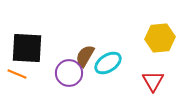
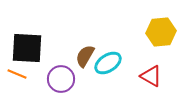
yellow hexagon: moved 1 px right, 6 px up
purple circle: moved 8 px left, 6 px down
red triangle: moved 2 px left, 5 px up; rotated 30 degrees counterclockwise
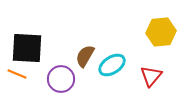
cyan ellipse: moved 4 px right, 2 px down
red triangle: rotated 40 degrees clockwise
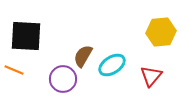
black square: moved 1 px left, 12 px up
brown semicircle: moved 2 px left
orange line: moved 3 px left, 4 px up
purple circle: moved 2 px right
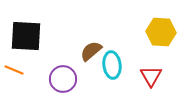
yellow hexagon: rotated 8 degrees clockwise
brown semicircle: moved 8 px right, 5 px up; rotated 20 degrees clockwise
cyan ellipse: rotated 64 degrees counterclockwise
red triangle: rotated 10 degrees counterclockwise
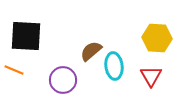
yellow hexagon: moved 4 px left, 6 px down
cyan ellipse: moved 2 px right, 1 px down
purple circle: moved 1 px down
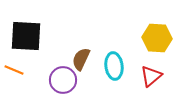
brown semicircle: moved 10 px left, 8 px down; rotated 25 degrees counterclockwise
red triangle: rotated 20 degrees clockwise
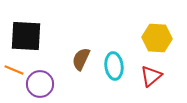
purple circle: moved 23 px left, 4 px down
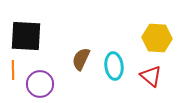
orange line: moved 1 px left; rotated 66 degrees clockwise
red triangle: rotated 40 degrees counterclockwise
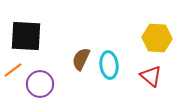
cyan ellipse: moved 5 px left, 1 px up
orange line: rotated 54 degrees clockwise
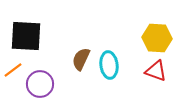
red triangle: moved 5 px right, 5 px up; rotated 20 degrees counterclockwise
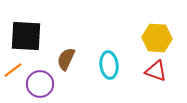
brown semicircle: moved 15 px left
